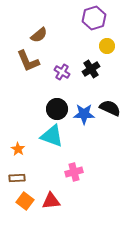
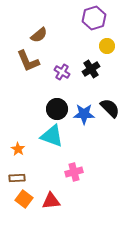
black semicircle: rotated 20 degrees clockwise
orange square: moved 1 px left, 2 px up
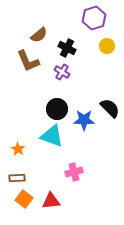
black cross: moved 24 px left, 21 px up; rotated 30 degrees counterclockwise
blue star: moved 6 px down
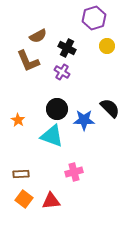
brown semicircle: moved 1 px left, 1 px down; rotated 12 degrees clockwise
orange star: moved 29 px up
brown rectangle: moved 4 px right, 4 px up
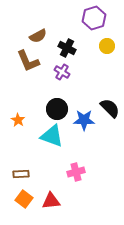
pink cross: moved 2 px right
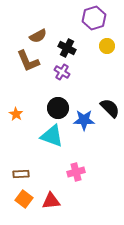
black circle: moved 1 px right, 1 px up
orange star: moved 2 px left, 6 px up
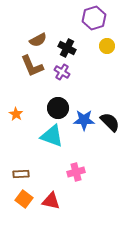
brown semicircle: moved 4 px down
brown L-shape: moved 4 px right, 5 px down
black semicircle: moved 14 px down
red triangle: rotated 18 degrees clockwise
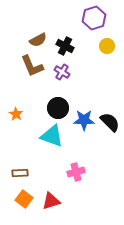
black cross: moved 2 px left, 2 px up
brown rectangle: moved 1 px left, 1 px up
red triangle: rotated 30 degrees counterclockwise
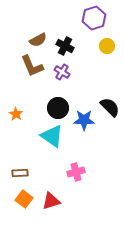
black semicircle: moved 15 px up
cyan triangle: rotated 15 degrees clockwise
